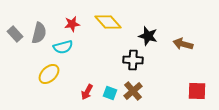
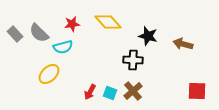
gray semicircle: rotated 120 degrees clockwise
red arrow: moved 3 px right
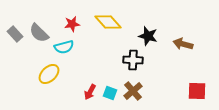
cyan semicircle: moved 1 px right
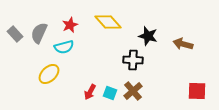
red star: moved 2 px left, 1 px down; rotated 14 degrees counterclockwise
gray semicircle: rotated 70 degrees clockwise
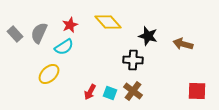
cyan semicircle: rotated 18 degrees counterclockwise
brown cross: rotated 12 degrees counterclockwise
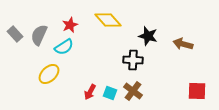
yellow diamond: moved 2 px up
gray semicircle: moved 2 px down
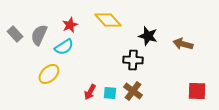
cyan square: rotated 16 degrees counterclockwise
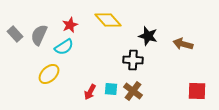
cyan square: moved 1 px right, 4 px up
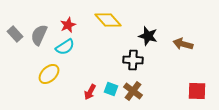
red star: moved 2 px left
cyan semicircle: moved 1 px right
cyan square: rotated 16 degrees clockwise
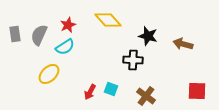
gray rectangle: rotated 35 degrees clockwise
brown cross: moved 13 px right, 5 px down
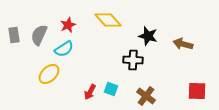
gray rectangle: moved 1 px left, 1 px down
cyan semicircle: moved 1 px left, 2 px down
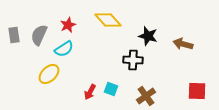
brown cross: rotated 18 degrees clockwise
